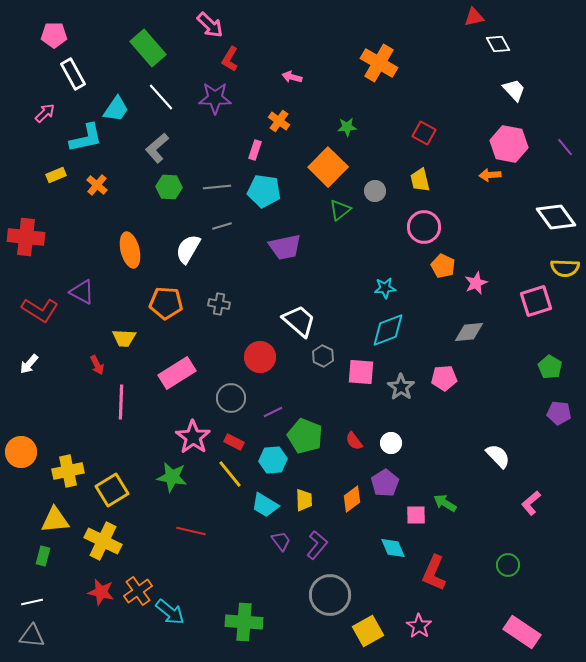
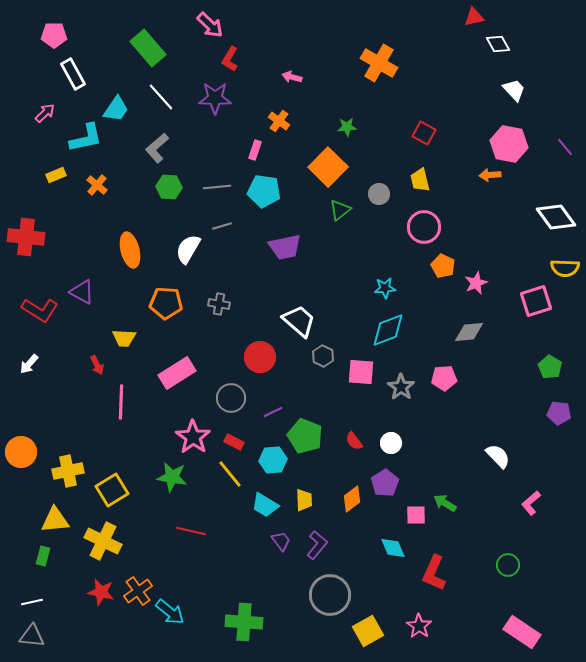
gray circle at (375, 191): moved 4 px right, 3 px down
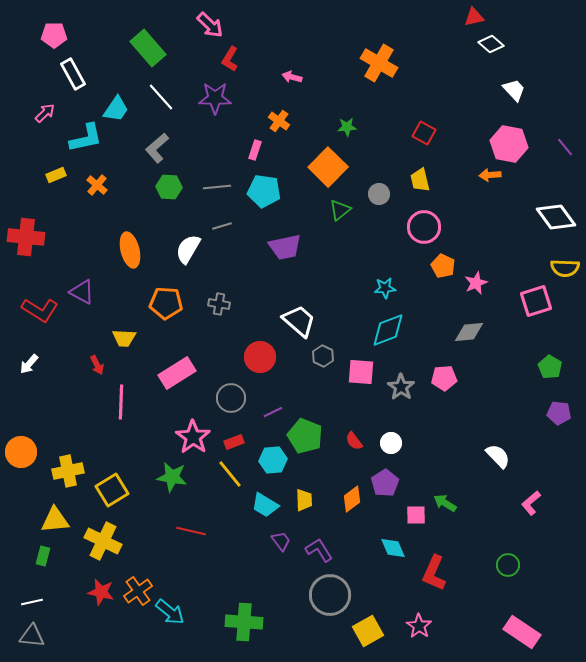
white diamond at (498, 44): moved 7 px left; rotated 20 degrees counterclockwise
red rectangle at (234, 442): rotated 48 degrees counterclockwise
purple L-shape at (317, 545): moved 2 px right, 5 px down; rotated 72 degrees counterclockwise
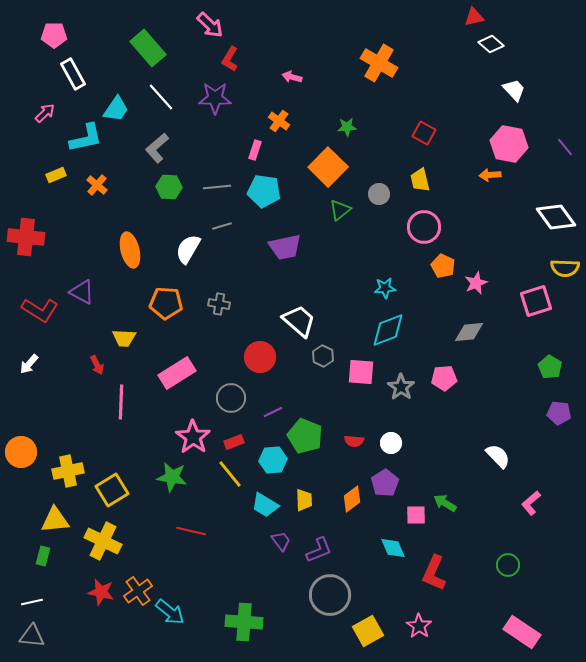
red semicircle at (354, 441): rotated 48 degrees counterclockwise
purple L-shape at (319, 550): rotated 100 degrees clockwise
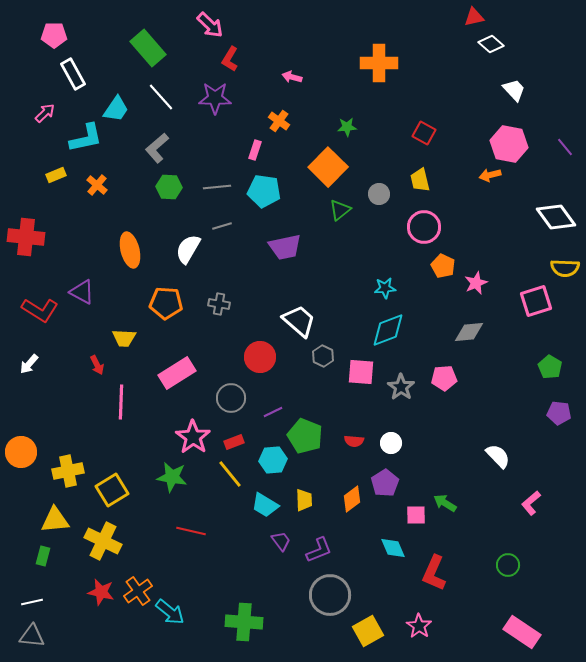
orange cross at (379, 63): rotated 30 degrees counterclockwise
orange arrow at (490, 175): rotated 10 degrees counterclockwise
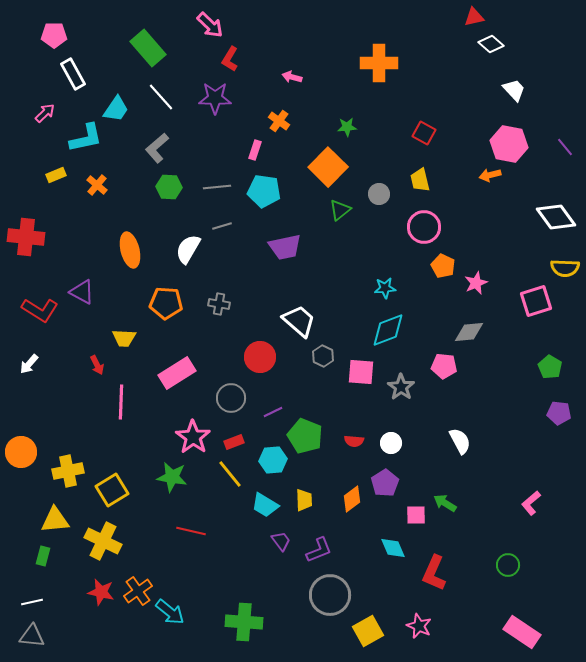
pink pentagon at (444, 378): moved 12 px up; rotated 10 degrees clockwise
white semicircle at (498, 456): moved 38 px left, 15 px up; rotated 16 degrees clockwise
pink star at (419, 626): rotated 10 degrees counterclockwise
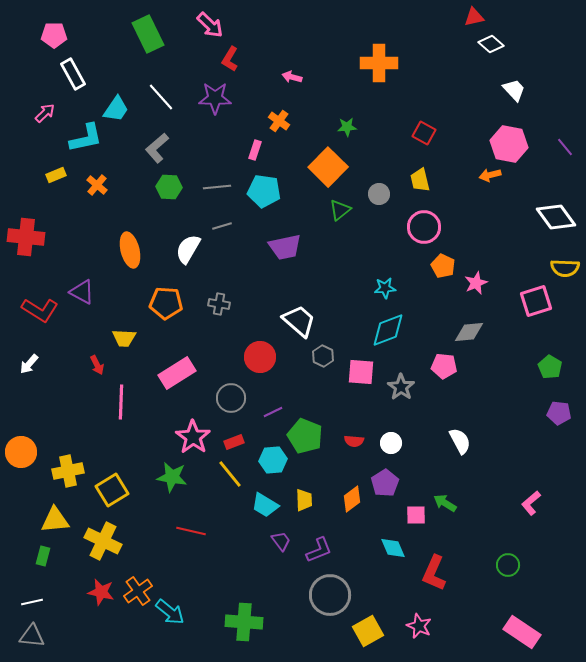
green rectangle at (148, 48): moved 14 px up; rotated 15 degrees clockwise
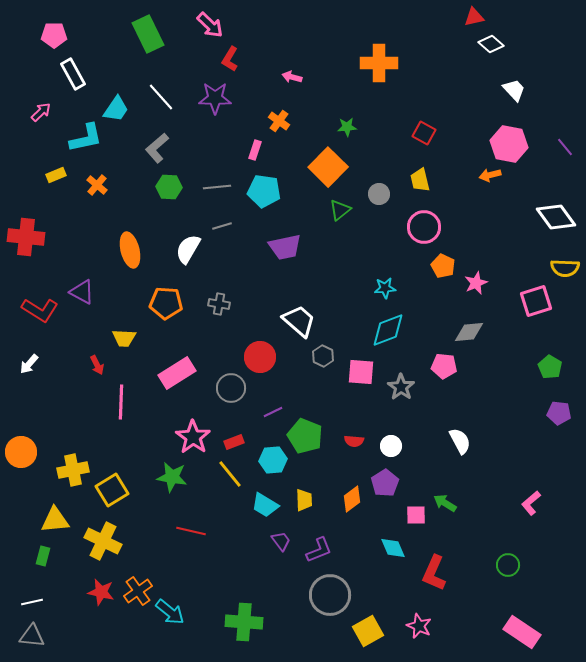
pink arrow at (45, 113): moved 4 px left, 1 px up
gray circle at (231, 398): moved 10 px up
white circle at (391, 443): moved 3 px down
yellow cross at (68, 471): moved 5 px right, 1 px up
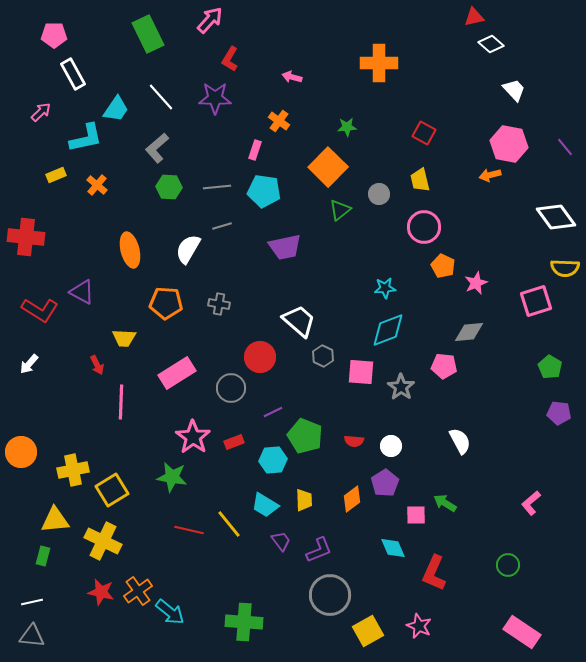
pink arrow at (210, 25): moved 5 px up; rotated 92 degrees counterclockwise
yellow line at (230, 474): moved 1 px left, 50 px down
red line at (191, 531): moved 2 px left, 1 px up
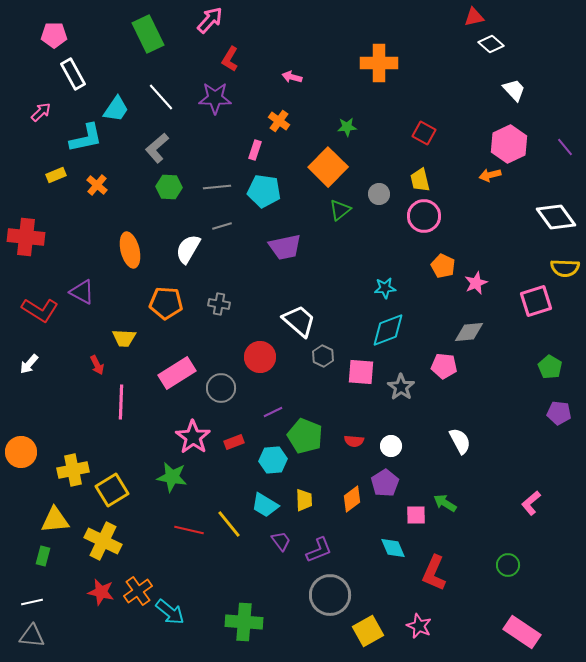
pink hexagon at (509, 144): rotated 24 degrees clockwise
pink circle at (424, 227): moved 11 px up
gray circle at (231, 388): moved 10 px left
